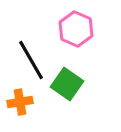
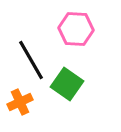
pink hexagon: rotated 20 degrees counterclockwise
orange cross: rotated 15 degrees counterclockwise
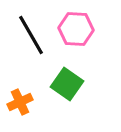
black line: moved 25 px up
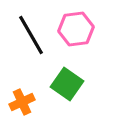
pink hexagon: rotated 12 degrees counterclockwise
orange cross: moved 2 px right
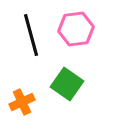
black line: rotated 15 degrees clockwise
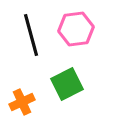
green square: rotated 28 degrees clockwise
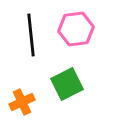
black line: rotated 9 degrees clockwise
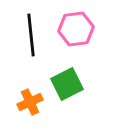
orange cross: moved 8 px right
